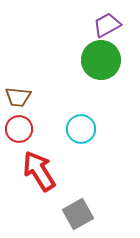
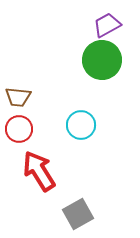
green circle: moved 1 px right
cyan circle: moved 4 px up
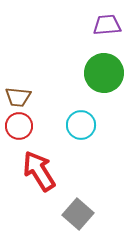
purple trapezoid: rotated 24 degrees clockwise
green circle: moved 2 px right, 13 px down
red circle: moved 3 px up
gray square: rotated 20 degrees counterclockwise
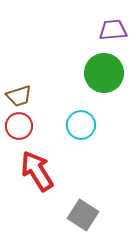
purple trapezoid: moved 6 px right, 5 px down
brown trapezoid: moved 1 px right, 1 px up; rotated 24 degrees counterclockwise
red arrow: moved 2 px left
gray square: moved 5 px right, 1 px down; rotated 8 degrees counterclockwise
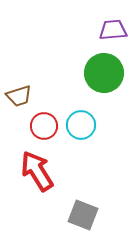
red circle: moved 25 px right
gray square: rotated 12 degrees counterclockwise
